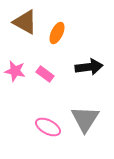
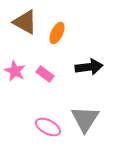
pink star: rotated 15 degrees clockwise
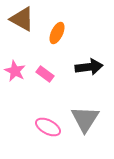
brown triangle: moved 3 px left, 3 px up
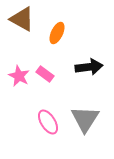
pink star: moved 4 px right, 5 px down
pink ellipse: moved 5 px up; rotated 30 degrees clockwise
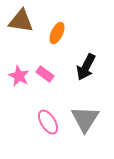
brown triangle: moved 1 px left, 2 px down; rotated 20 degrees counterclockwise
black arrow: moved 3 px left; rotated 124 degrees clockwise
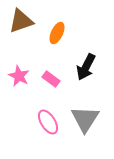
brown triangle: rotated 28 degrees counterclockwise
pink rectangle: moved 6 px right, 5 px down
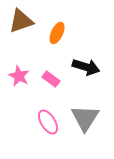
black arrow: rotated 100 degrees counterclockwise
gray triangle: moved 1 px up
